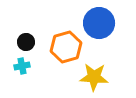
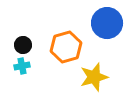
blue circle: moved 8 px right
black circle: moved 3 px left, 3 px down
yellow star: rotated 20 degrees counterclockwise
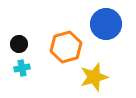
blue circle: moved 1 px left, 1 px down
black circle: moved 4 px left, 1 px up
cyan cross: moved 2 px down
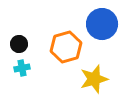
blue circle: moved 4 px left
yellow star: moved 2 px down
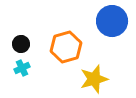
blue circle: moved 10 px right, 3 px up
black circle: moved 2 px right
cyan cross: rotated 14 degrees counterclockwise
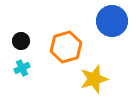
black circle: moved 3 px up
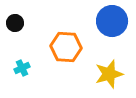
black circle: moved 6 px left, 18 px up
orange hexagon: rotated 20 degrees clockwise
yellow star: moved 15 px right, 5 px up
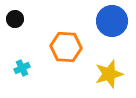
black circle: moved 4 px up
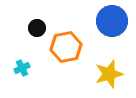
black circle: moved 22 px right, 9 px down
orange hexagon: rotated 16 degrees counterclockwise
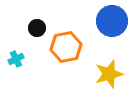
cyan cross: moved 6 px left, 9 px up
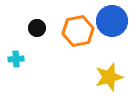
orange hexagon: moved 12 px right, 16 px up
cyan cross: rotated 21 degrees clockwise
yellow star: moved 3 px down
